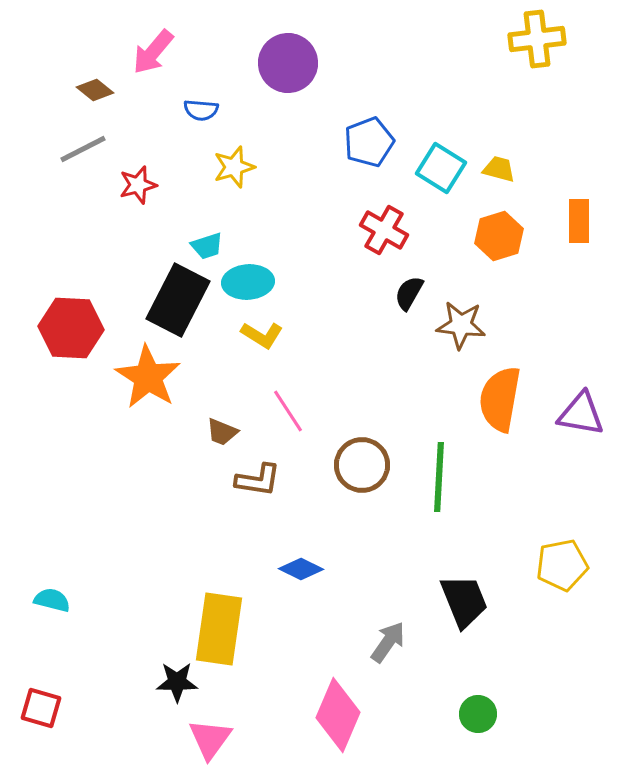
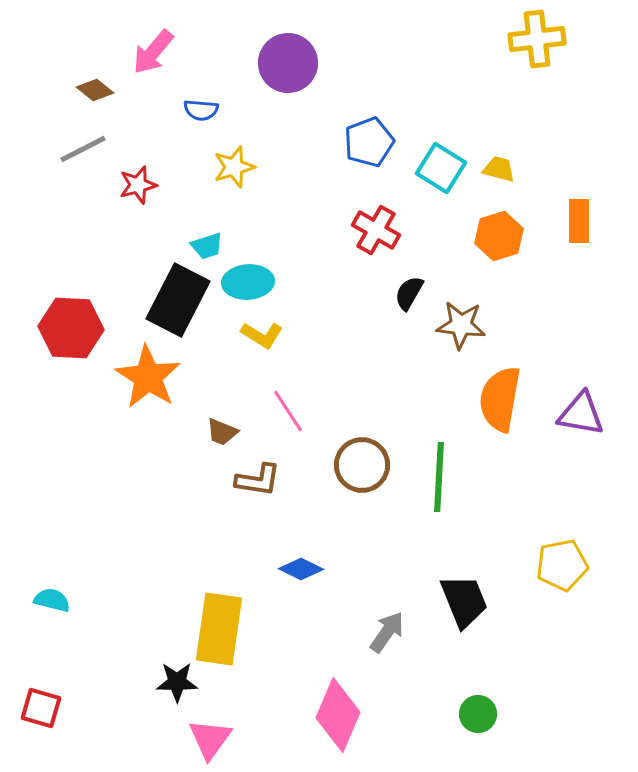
red cross: moved 8 px left
gray arrow: moved 1 px left, 10 px up
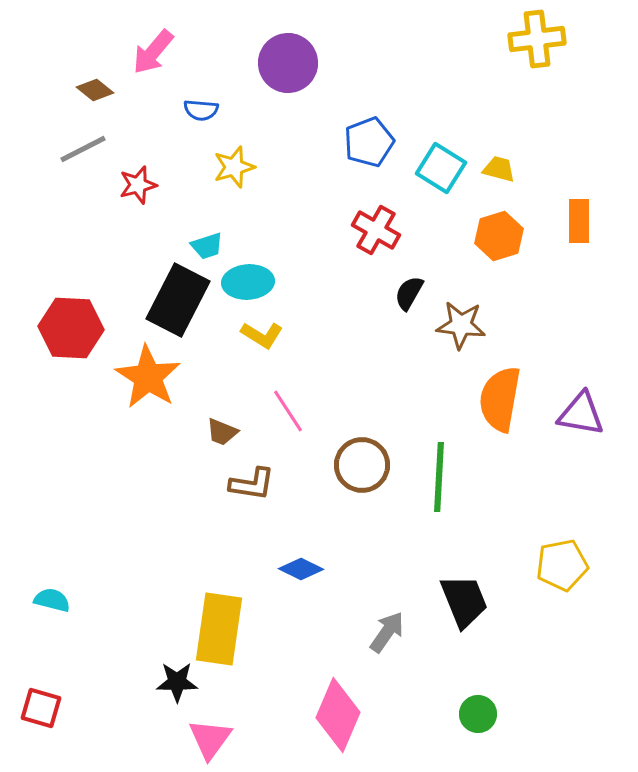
brown L-shape: moved 6 px left, 4 px down
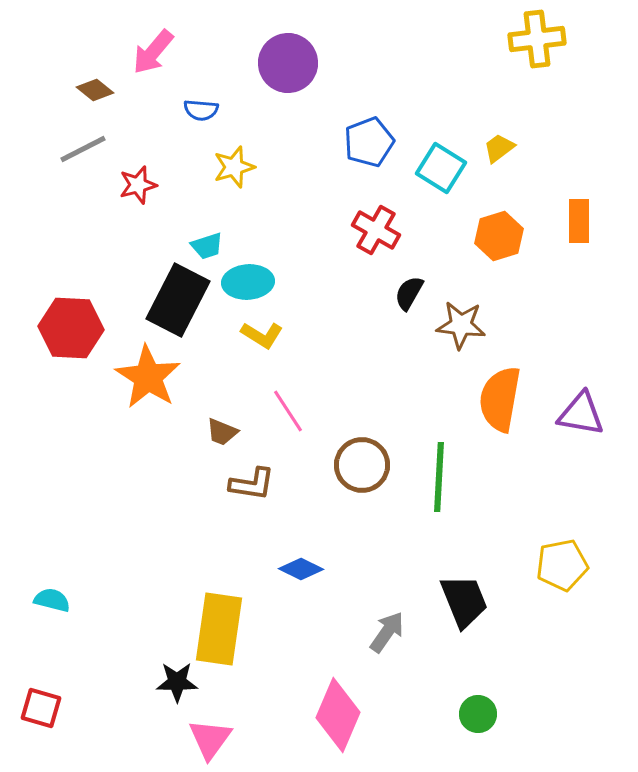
yellow trapezoid: moved 21 px up; rotated 52 degrees counterclockwise
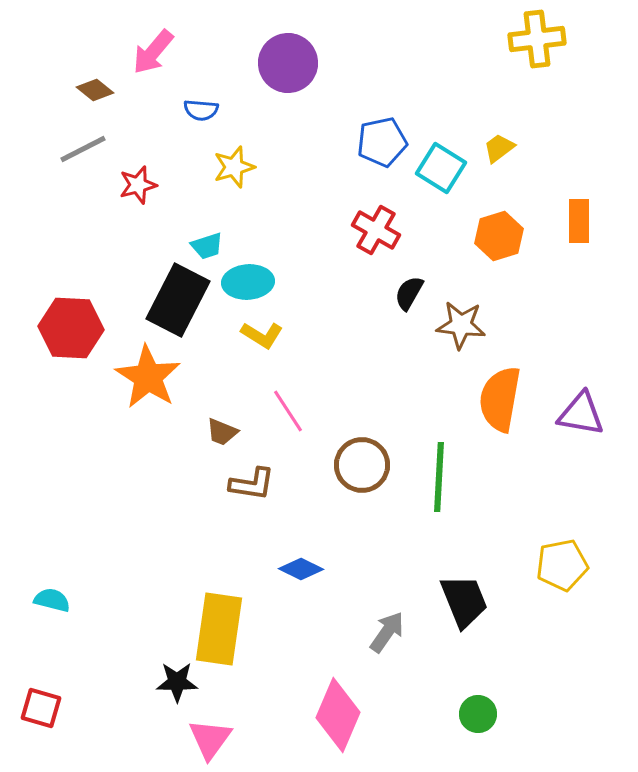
blue pentagon: moved 13 px right; rotated 9 degrees clockwise
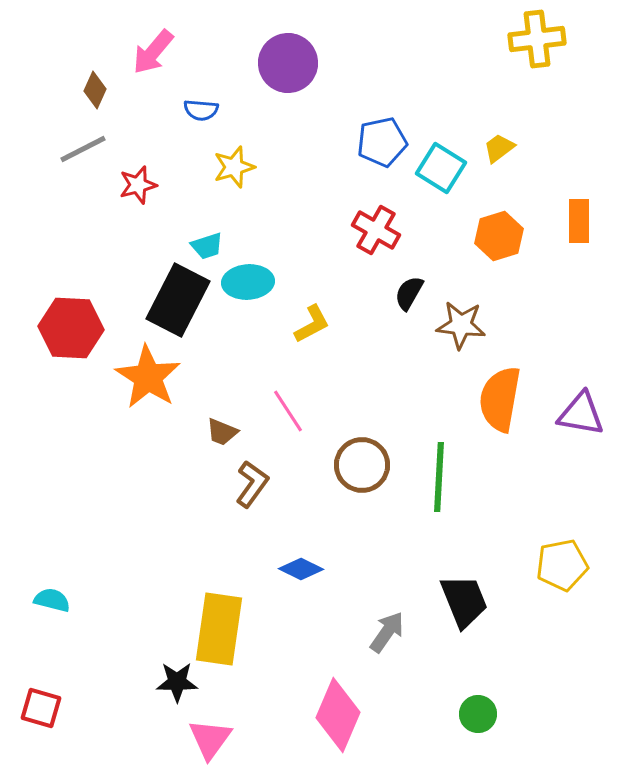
brown diamond: rotated 75 degrees clockwise
yellow L-shape: moved 50 px right, 11 px up; rotated 60 degrees counterclockwise
brown L-shape: rotated 63 degrees counterclockwise
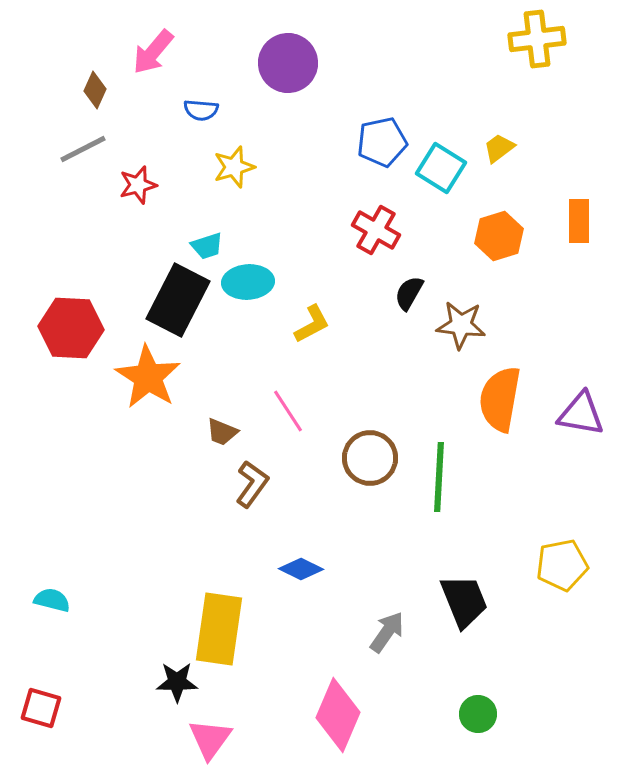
brown circle: moved 8 px right, 7 px up
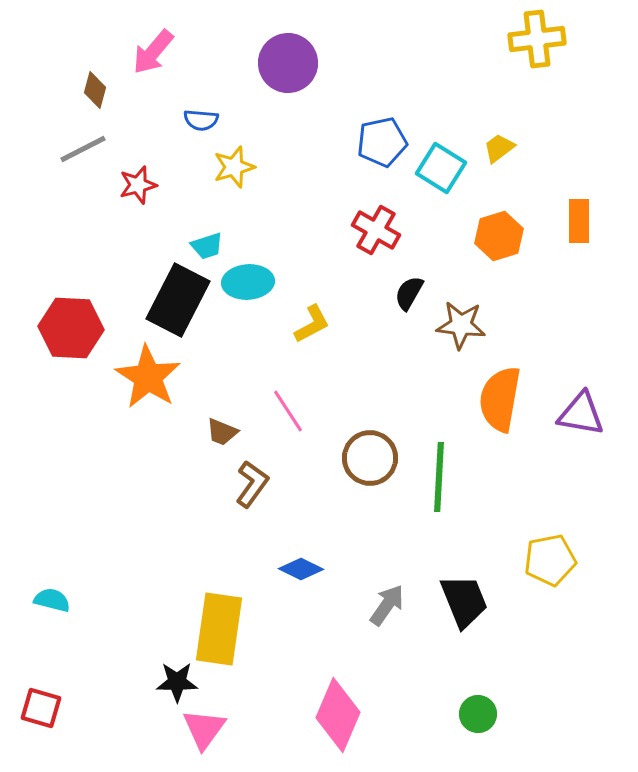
brown diamond: rotated 9 degrees counterclockwise
blue semicircle: moved 10 px down
yellow pentagon: moved 12 px left, 5 px up
gray arrow: moved 27 px up
pink triangle: moved 6 px left, 10 px up
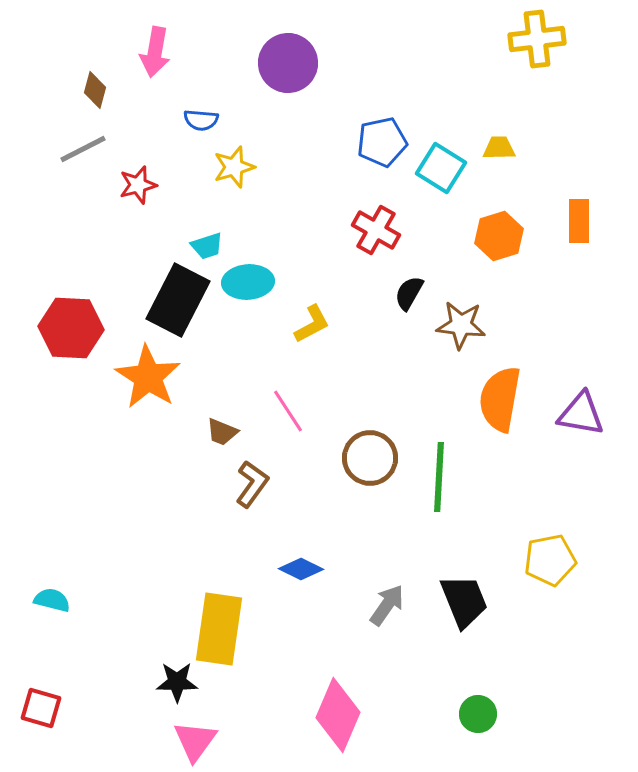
pink arrow: moved 2 px right; rotated 30 degrees counterclockwise
yellow trapezoid: rotated 36 degrees clockwise
pink triangle: moved 9 px left, 12 px down
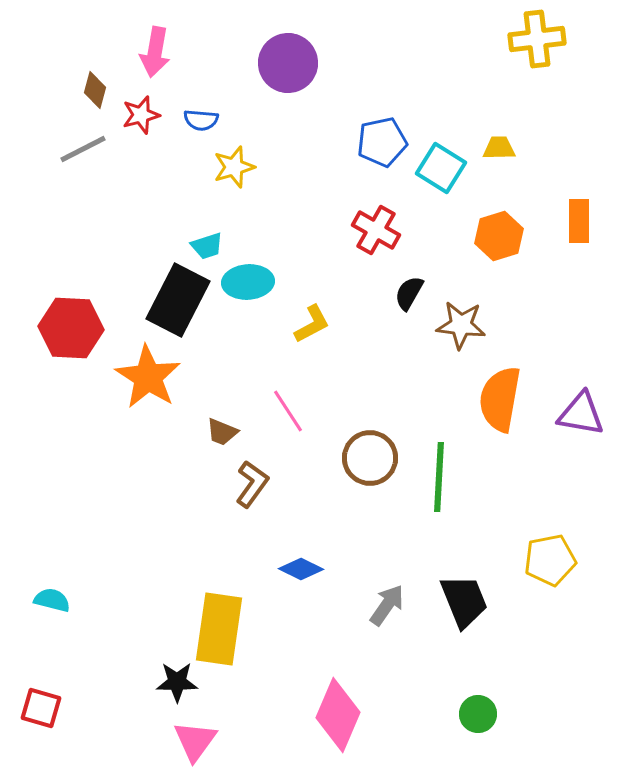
red star: moved 3 px right, 70 px up
